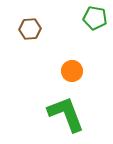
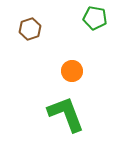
brown hexagon: rotated 15 degrees counterclockwise
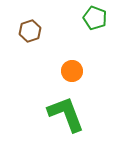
green pentagon: rotated 10 degrees clockwise
brown hexagon: moved 2 px down
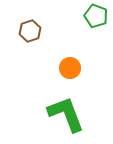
green pentagon: moved 1 px right, 2 px up
orange circle: moved 2 px left, 3 px up
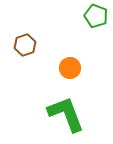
brown hexagon: moved 5 px left, 14 px down
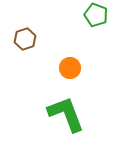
green pentagon: moved 1 px up
brown hexagon: moved 6 px up
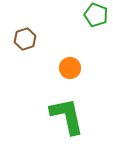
green L-shape: moved 1 px right, 2 px down; rotated 9 degrees clockwise
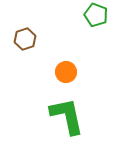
orange circle: moved 4 px left, 4 px down
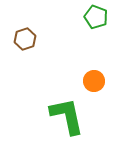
green pentagon: moved 2 px down
orange circle: moved 28 px right, 9 px down
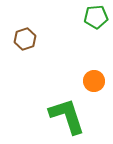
green pentagon: rotated 25 degrees counterclockwise
green L-shape: rotated 6 degrees counterclockwise
